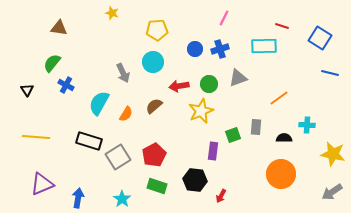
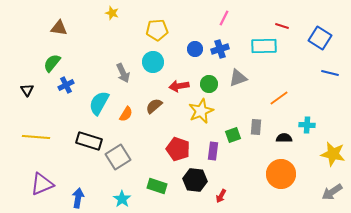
blue cross at (66, 85): rotated 35 degrees clockwise
red pentagon at (154, 155): moved 24 px right, 6 px up; rotated 25 degrees counterclockwise
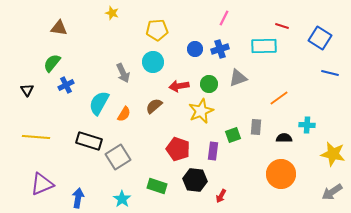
orange semicircle at (126, 114): moved 2 px left
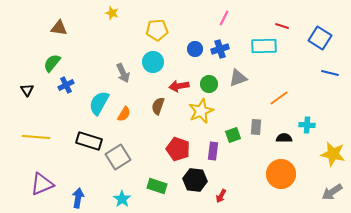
brown semicircle at (154, 106): moved 4 px right; rotated 30 degrees counterclockwise
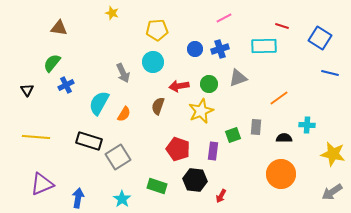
pink line at (224, 18): rotated 35 degrees clockwise
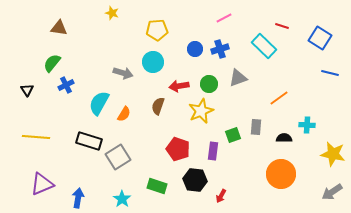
cyan rectangle at (264, 46): rotated 45 degrees clockwise
gray arrow at (123, 73): rotated 48 degrees counterclockwise
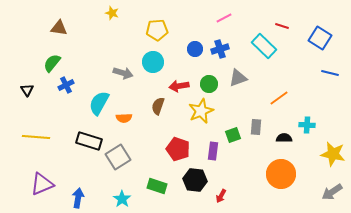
orange semicircle at (124, 114): moved 4 px down; rotated 56 degrees clockwise
